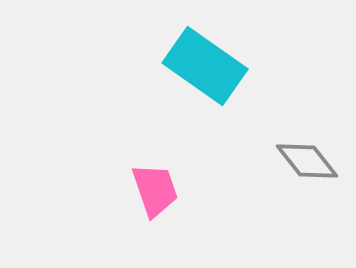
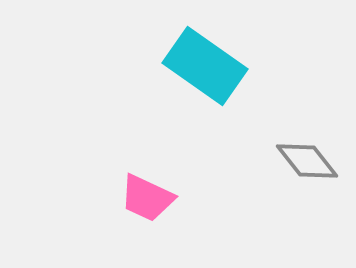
pink trapezoid: moved 8 px left, 8 px down; rotated 134 degrees clockwise
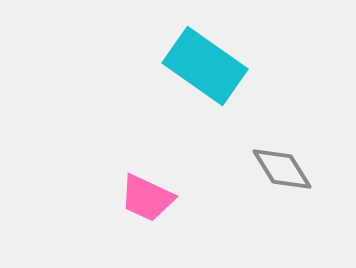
gray diamond: moved 25 px left, 8 px down; rotated 6 degrees clockwise
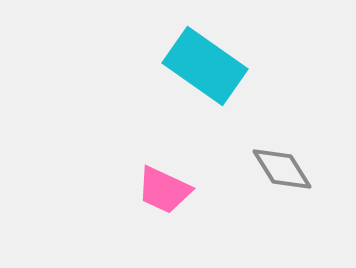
pink trapezoid: moved 17 px right, 8 px up
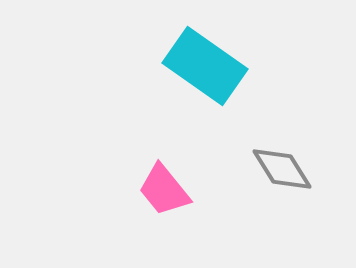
pink trapezoid: rotated 26 degrees clockwise
